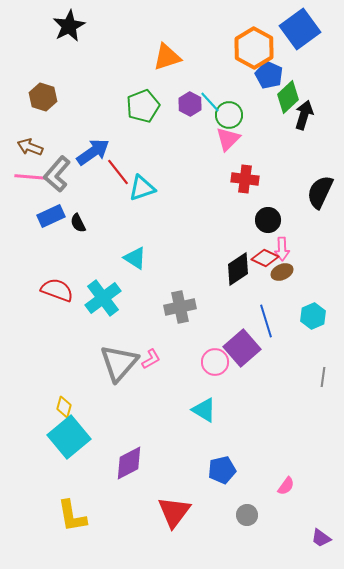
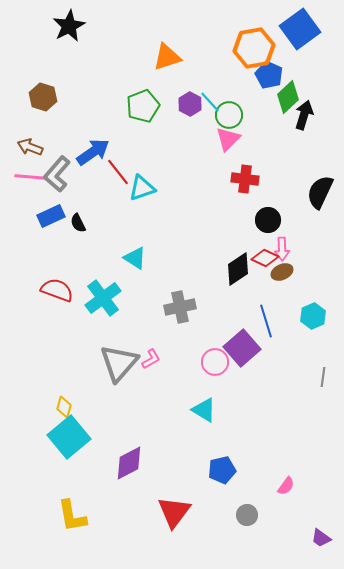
orange hexagon at (254, 48): rotated 21 degrees clockwise
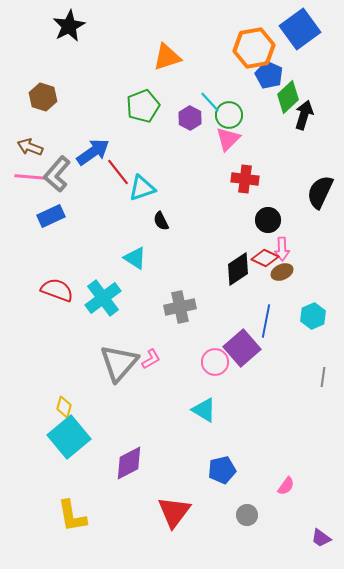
purple hexagon at (190, 104): moved 14 px down
black semicircle at (78, 223): moved 83 px right, 2 px up
blue line at (266, 321): rotated 28 degrees clockwise
